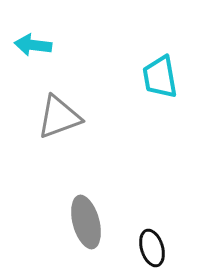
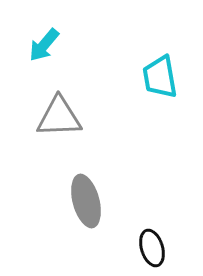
cyan arrow: moved 11 px right; rotated 57 degrees counterclockwise
gray triangle: rotated 18 degrees clockwise
gray ellipse: moved 21 px up
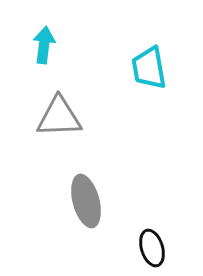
cyan arrow: rotated 147 degrees clockwise
cyan trapezoid: moved 11 px left, 9 px up
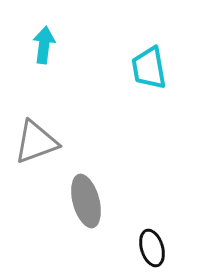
gray triangle: moved 23 px left, 25 px down; rotated 18 degrees counterclockwise
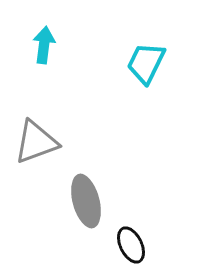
cyan trapezoid: moved 3 px left, 5 px up; rotated 36 degrees clockwise
black ellipse: moved 21 px left, 3 px up; rotated 9 degrees counterclockwise
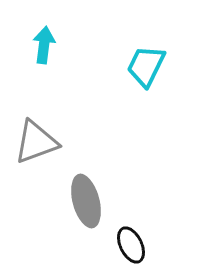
cyan trapezoid: moved 3 px down
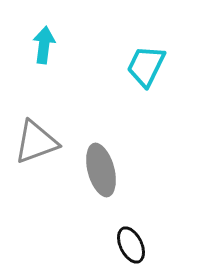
gray ellipse: moved 15 px right, 31 px up
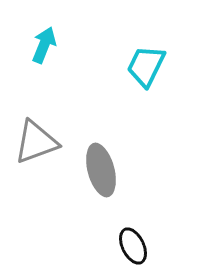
cyan arrow: rotated 15 degrees clockwise
black ellipse: moved 2 px right, 1 px down
